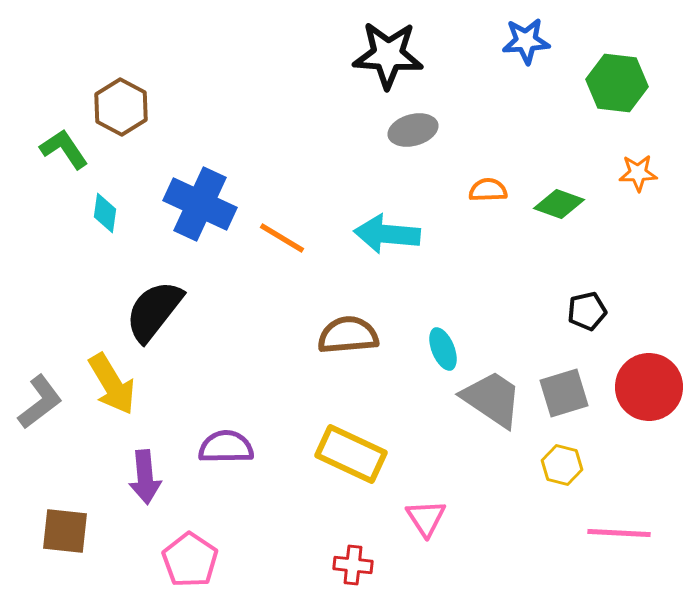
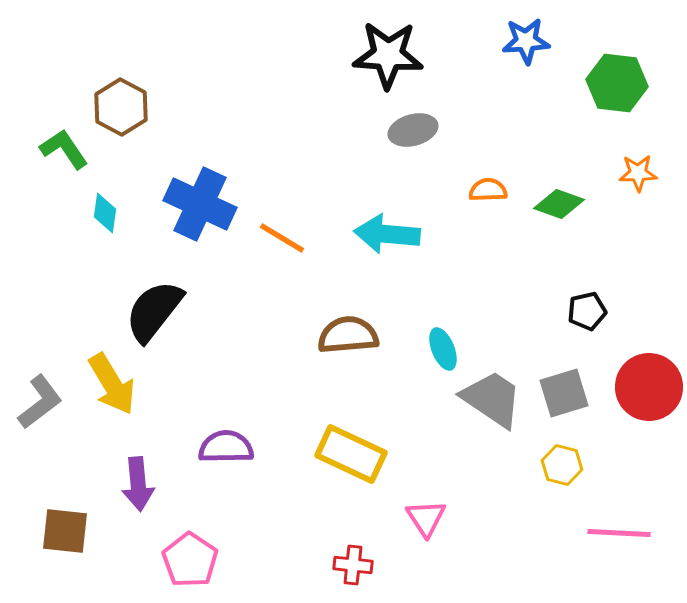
purple arrow: moved 7 px left, 7 px down
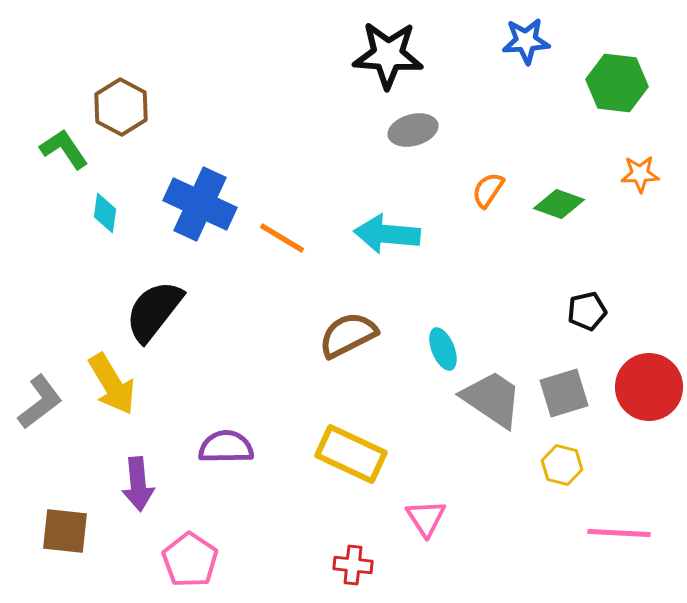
orange star: moved 2 px right, 1 px down
orange semicircle: rotated 54 degrees counterclockwise
brown semicircle: rotated 22 degrees counterclockwise
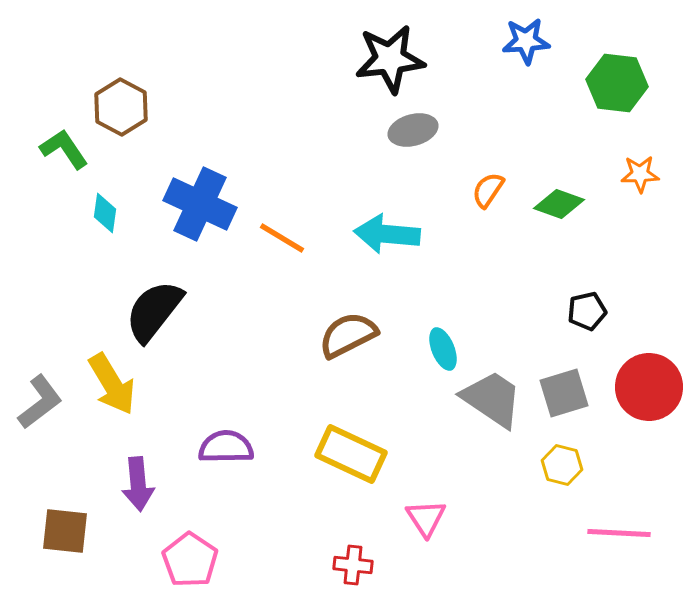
black star: moved 2 px right, 4 px down; rotated 10 degrees counterclockwise
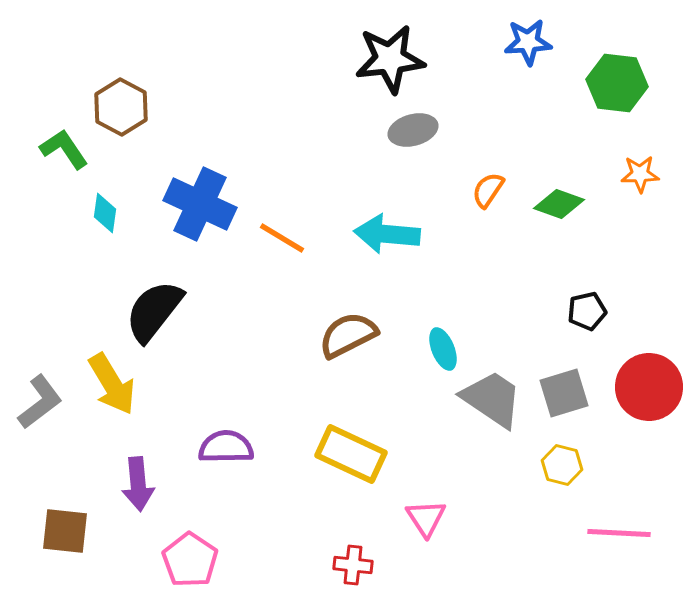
blue star: moved 2 px right, 1 px down
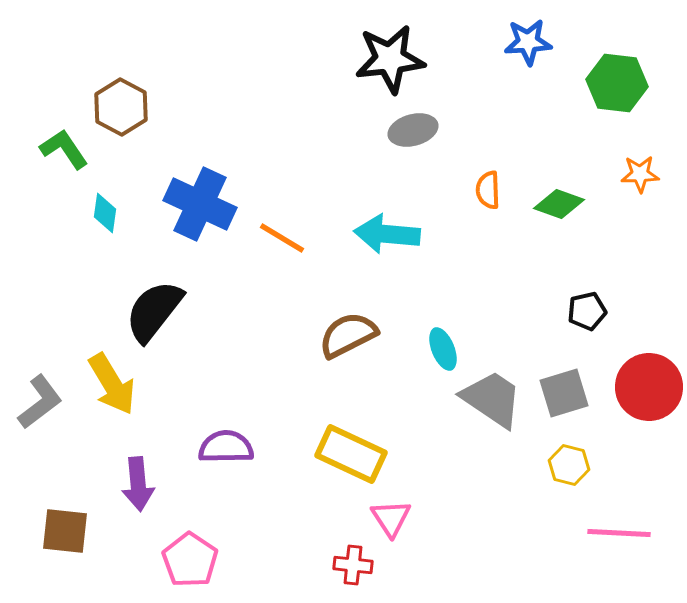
orange semicircle: rotated 36 degrees counterclockwise
yellow hexagon: moved 7 px right
pink triangle: moved 35 px left
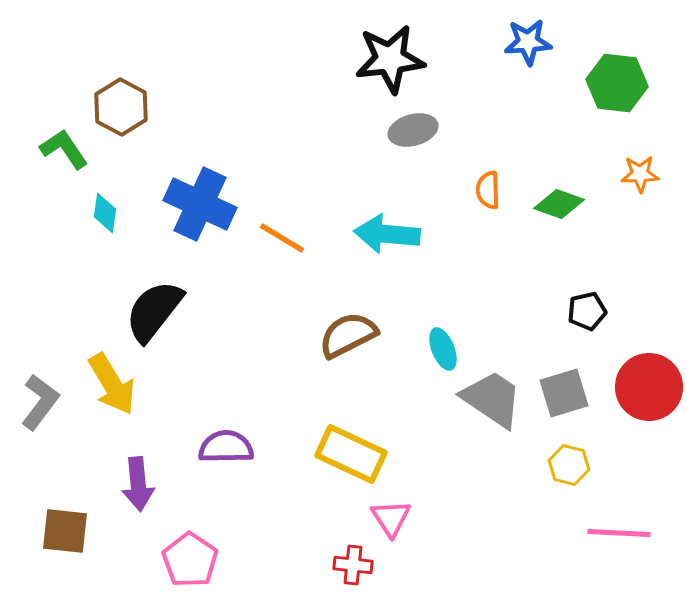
gray L-shape: rotated 16 degrees counterclockwise
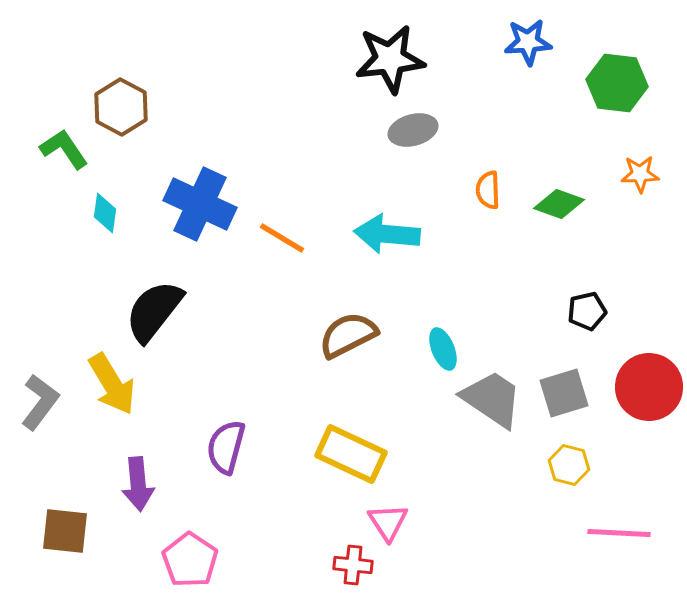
purple semicircle: rotated 74 degrees counterclockwise
pink triangle: moved 3 px left, 4 px down
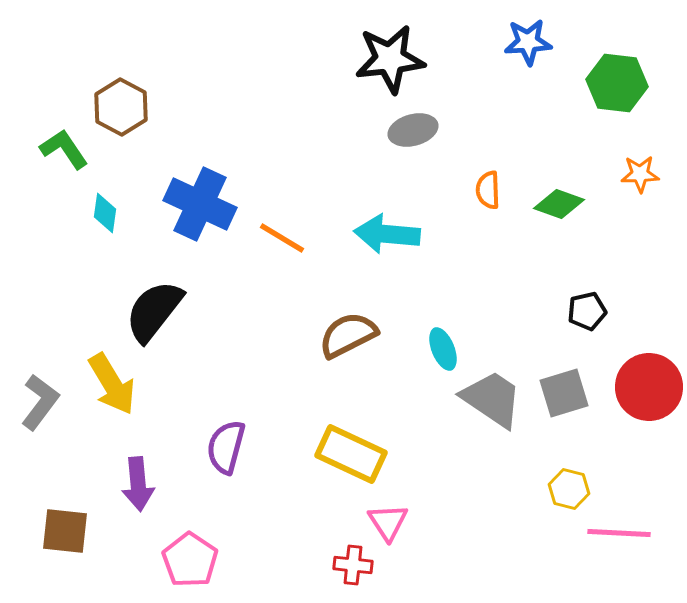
yellow hexagon: moved 24 px down
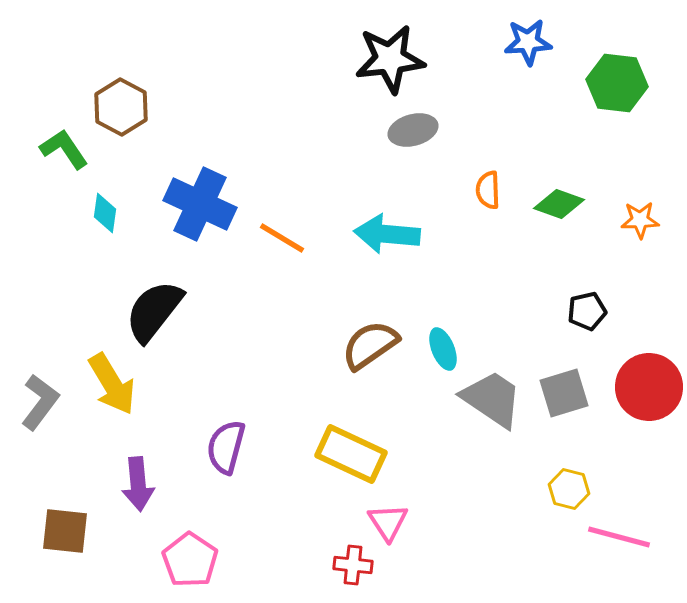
orange star: moved 46 px down
brown semicircle: moved 22 px right, 10 px down; rotated 8 degrees counterclockwise
pink line: moved 4 px down; rotated 12 degrees clockwise
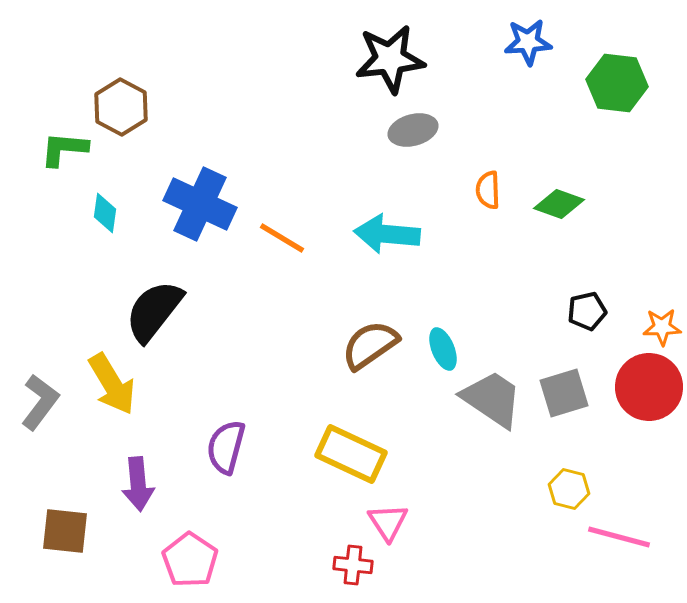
green L-shape: rotated 51 degrees counterclockwise
orange star: moved 22 px right, 107 px down
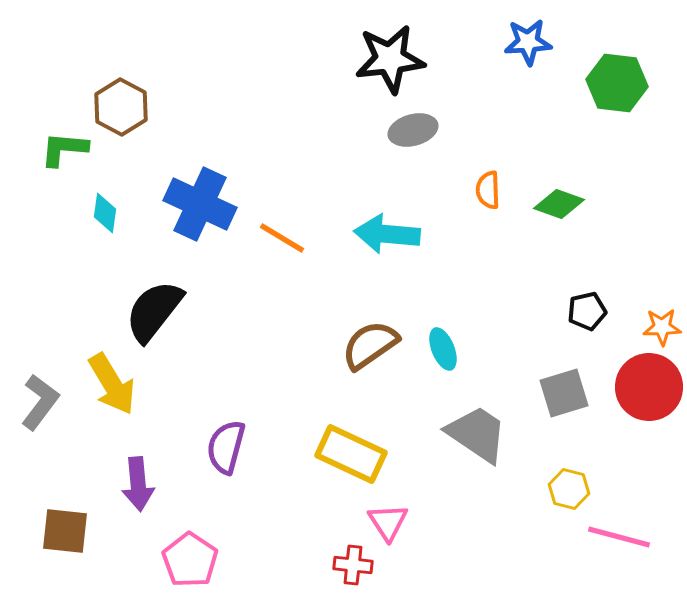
gray trapezoid: moved 15 px left, 35 px down
